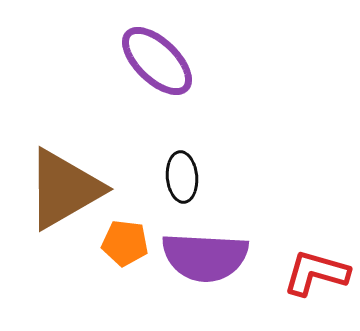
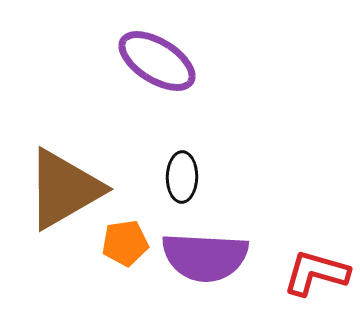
purple ellipse: rotated 12 degrees counterclockwise
black ellipse: rotated 6 degrees clockwise
orange pentagon: rotated 15 degrees counterclockwise
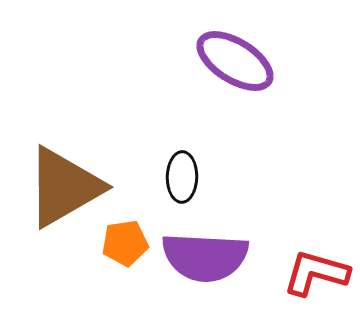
purple ellipse: moved 78 px right
brown triangle: moved 2 px up
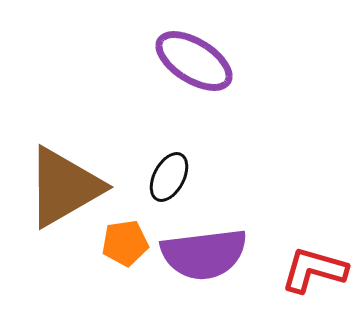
purple ellipse: moved 41 px left
black ellipse: moved 13 px left; rotated 27 degrees clockwise
purple semicircle: moved 1 px left, 3 px up; rotated 10 degrees counterclockwise
red L-shape: moved 2 px left, 3 px up
